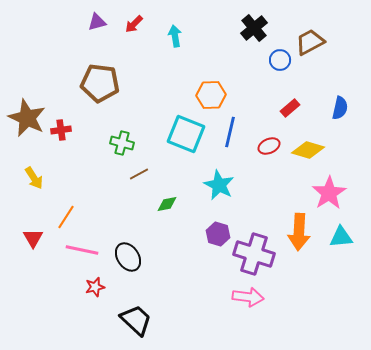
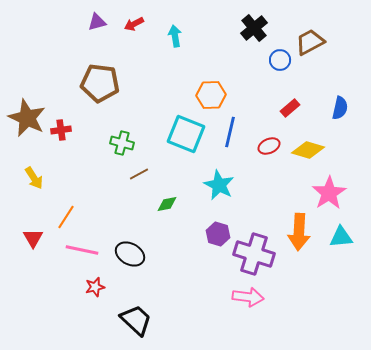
red arrow: rotated 18 degrees clockwise
black ellipse: moved 2 px right, 3 px up; rotated 28 degrees counterclockwise
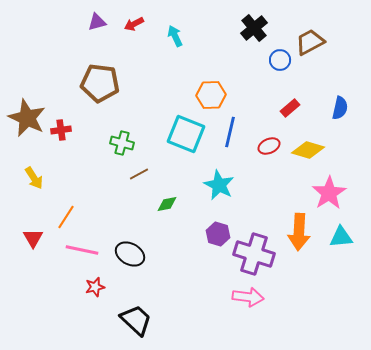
cyan arrow: rotated 15 degrees counterclockwise
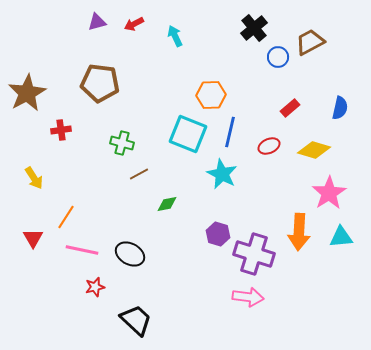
blue circle: moved 2 px left, 3 px up
brown star: moved 25 px up; rotated 18 degrees clockwise
cyan square: moved 2 px right
yellow diamond: moved 6 px right
cyan star: moved 3 px right, 11 px up
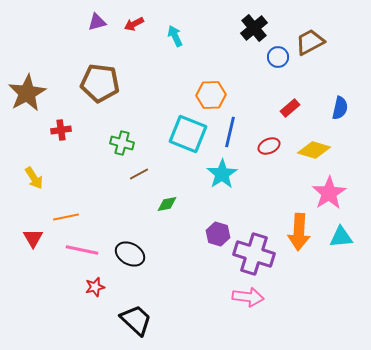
cyan star: rotated 12 degrees clockwise
orange line: rotated 45 degrees clockwise
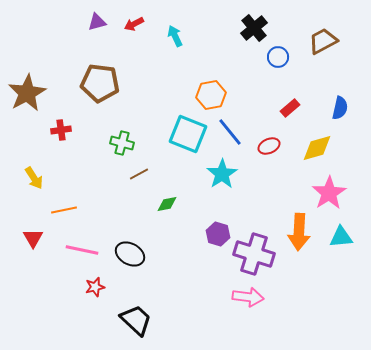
brown trapezoid: moved 13 px right, 1 px up
orange hexagon: rotated 8 degrees counterclockwise
blue line: rotated 52 degrees counterclockwise
yellow diamond: moved 3 px right, 2 px up; rotated 32 degrees counterclockwise
orange line: moved 2 px left, 7 px up
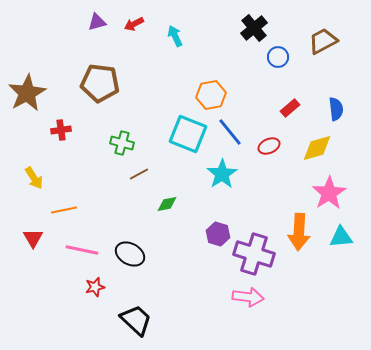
blue semicircle: moved 4 px left, 1 px down; rotated 20 degrees counterclockwise
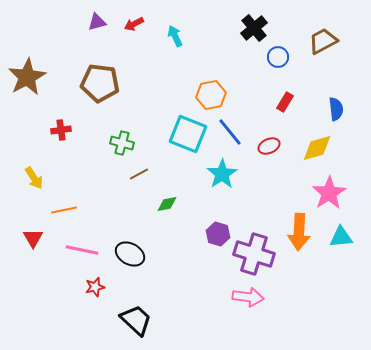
brown star: moved 16 px up
red rectangle: moved 5 px left, 6 px up; rotated 18 degrees counterclockwise
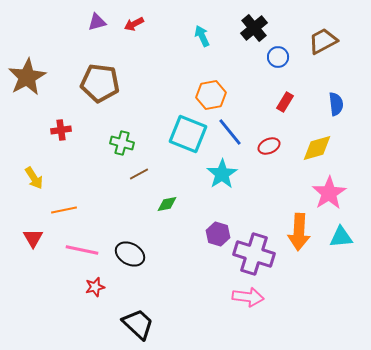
cyan arrow: moved 27 px right
blue semicircle: moved 5 px up
black trapezoid: moved 2 px right, 4 px down
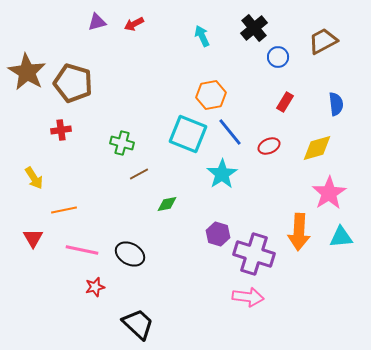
brown star: moved 5 px up; rotated 12 degrees counterclockwise
brown pentagon: moved 27 px left; rotated 9 degrees clockwise
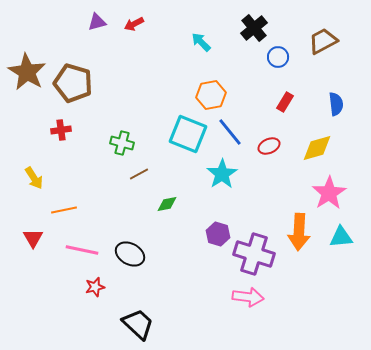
cyan arrow: moved 1 px left, 6 px down; rotated 20 degrees counterclockwise
